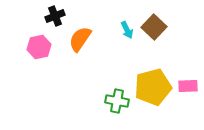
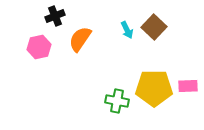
yellow pentagon: moved 1 px right, 1 px down; rotated 15 degrees clockwise
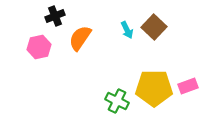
orange semicircle: moved 1 px up
pink rectangle: rotated 18 degrees counterclockwise
green cross: rotated 15 degrees clockwise
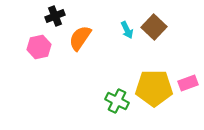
pink rectangle: moved 3 px up
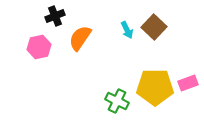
yellow pentagon: moved 1 px right, 1 px up
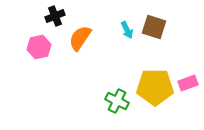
brown square: rotated 25 degrees counterclockwise
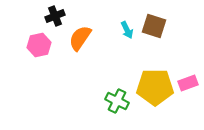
brown square: moved 1 px up
pink hexagon: moved 2 px up
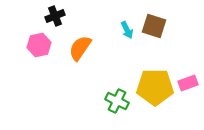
orange semicircle: moved 10 px down
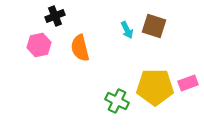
orange semicircle: rotated 48 degrees counterclockwise
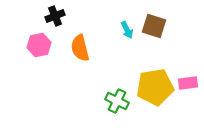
pink rectangle: rotated 12 degrees clockwise
yellow pentagon: rotated 9 degrees counterclockwise
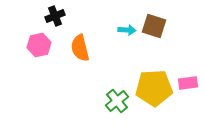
cyan arrow: rotated 60 degrees counterclockwise
yellow pentagon: moved 1 px left, 1 px down; rotated 6 degrees clockwise
green cross: rotated 25 degrees clockwise
